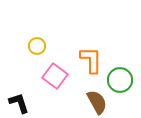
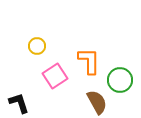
orange L-shape: moved 2 px left, 1 px down
pink square: rotated 20 degrees clockwise
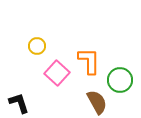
pink square: moved 2 px right, 3 px up; rotated 15 degrees counterclockwise
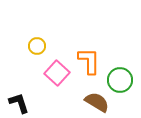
brown semicircle: rotated 30 degrees counterclockwise
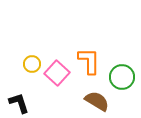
yellow circle: moved 5 px left, 18 px down
green circle: moved 2 px right, 3 px up
brown semicircle: moved 1 px up
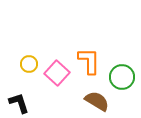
yellow circle: moved 3 px left
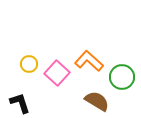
orange L-shape: rotated 48 degrees counterclockwise
black L-shape: moved 1 px right
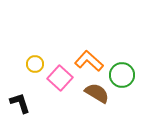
yellow circle: moved 6 px right
pink square: moved 3 px right, 5 px down
green circle: moved 2 px up
brown semicircle: moved 8 px up
